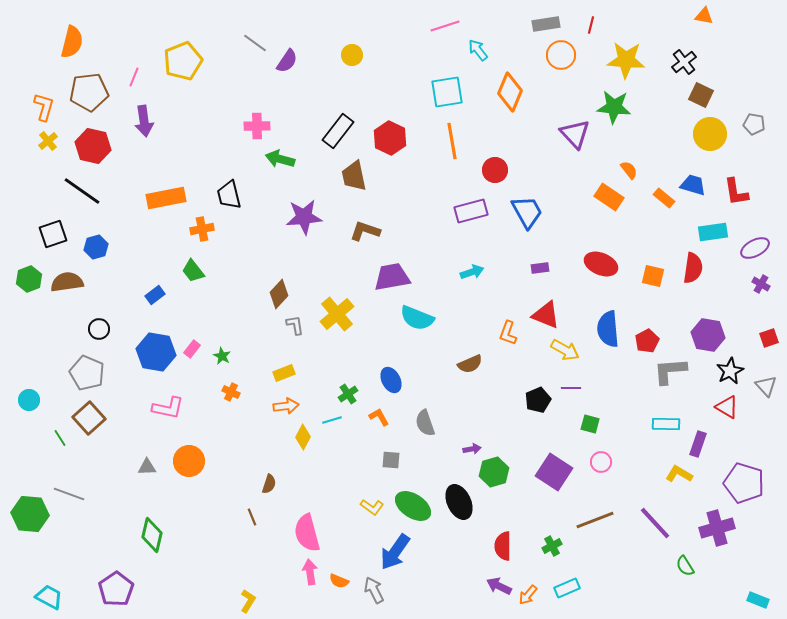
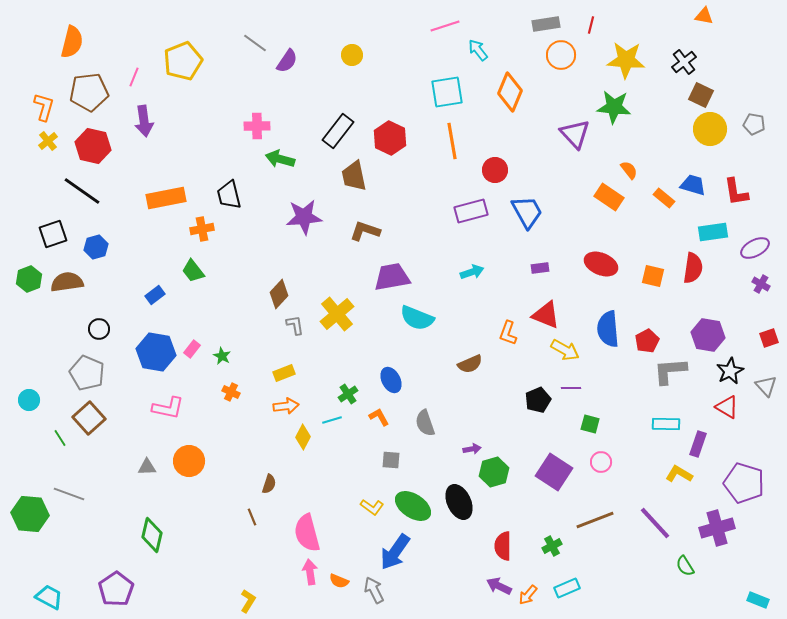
yellow circle at (710, 134): moved 5 px up
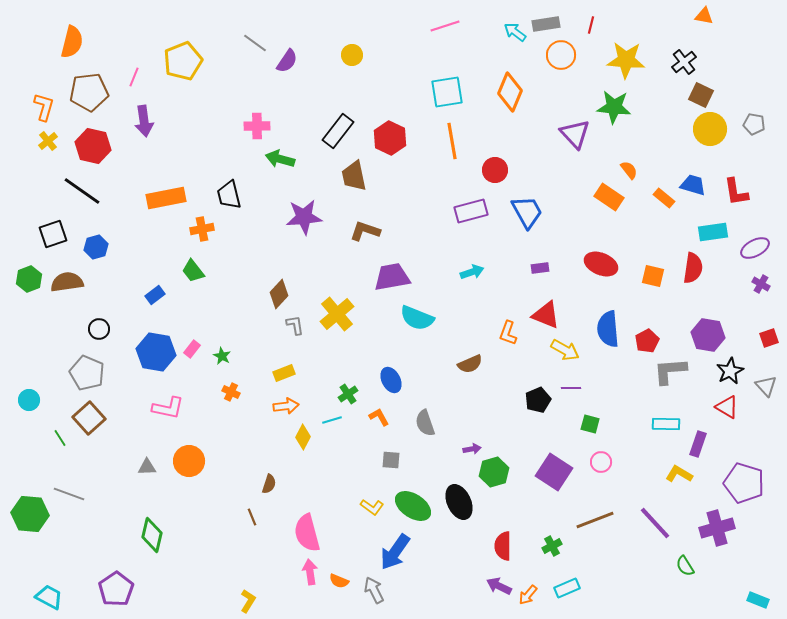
cyan arrow at (478, 50): moved 37 px right, 18 px up; rotated 15 degrees counterclockwise
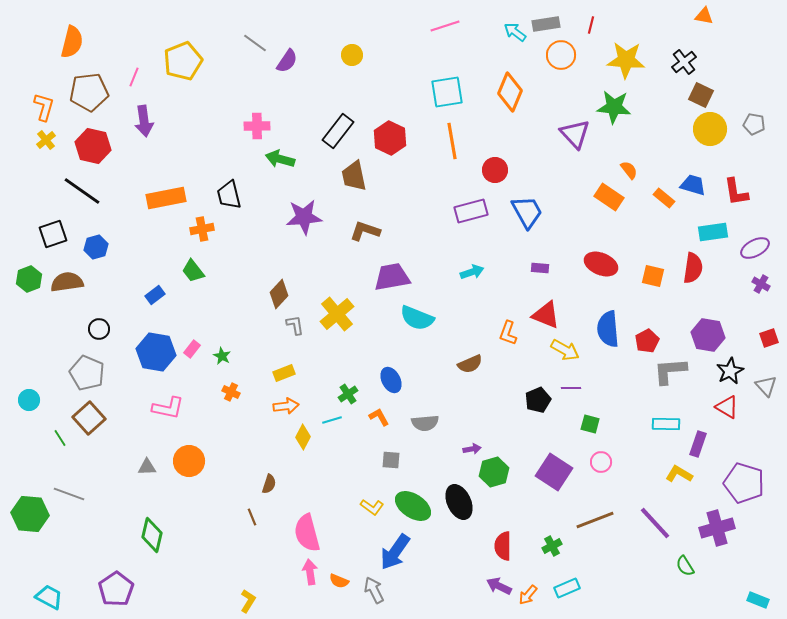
yellow cross at (48, 141): moved 2 px left, 1 px up
purple rectangle at (540, 268): rotated 12 degrees clockwise
gray semicircle at (425, 423): rotated 76 degrees counterclockwise
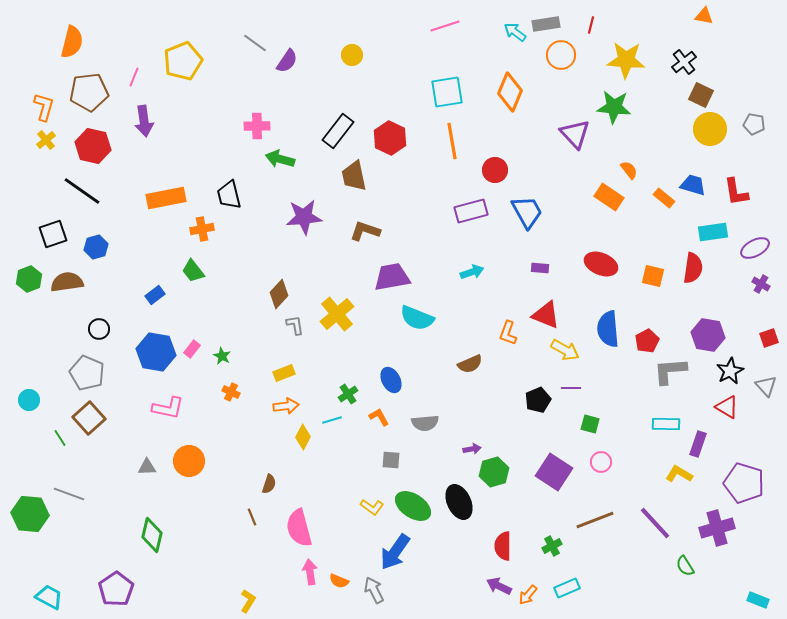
pink semicircle at (307, 533): moved 8 px left, 5 px up
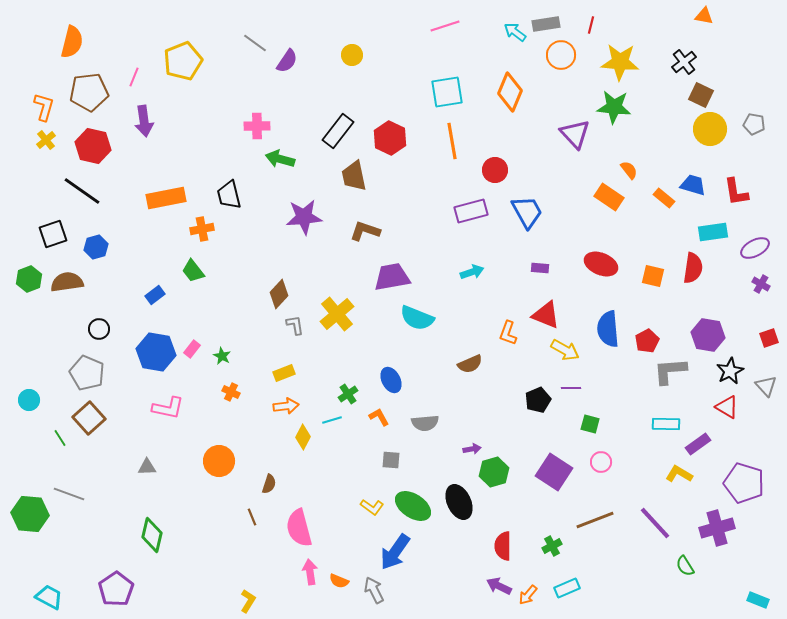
yellow star at (626, 60): moved 6 px left, 2 px down
purple rectangle at (698, 444): rotated 35 degrees clockwise
orange circle at (189, 461): moved 30 px right
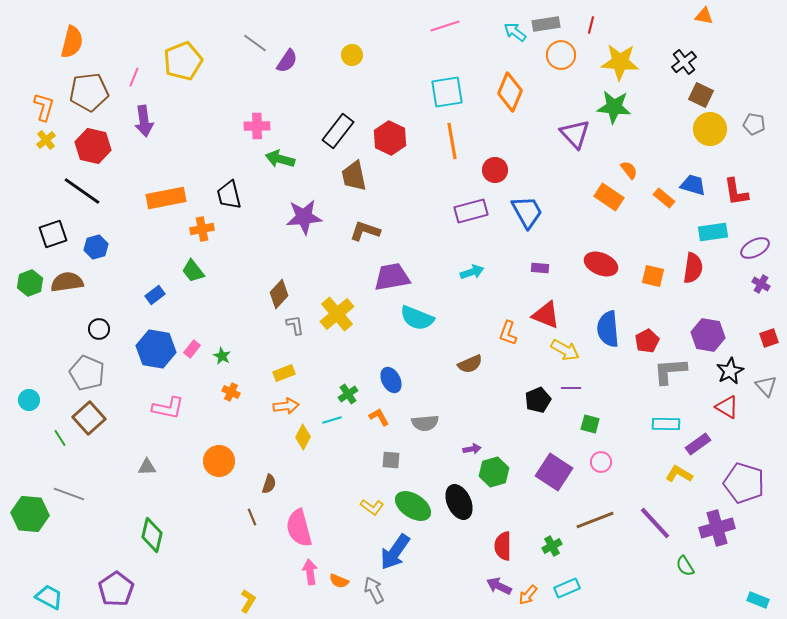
green hexagon at (29, 279): moved 1 px right, 4 px down
blue hexagon at (156, 352): moved 3 px up
